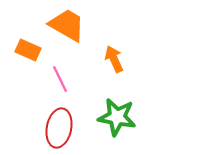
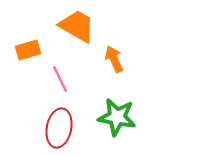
orange trapezoid: moved 10 px right, 1 px down
orange rectangle: rotated 40 degrees counterclockwise
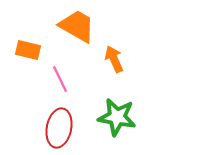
orange rectangle: rotated 30 degrees clockwise
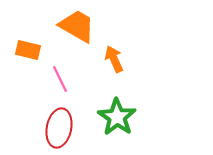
green star: rotated 24 degrees clockwise
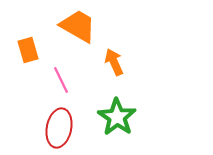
orange trapezoid: moved 1 px right
orange rectangle: rotated 60 degrees clockwise
orange arrow: moved 3 px down
pink line: moved 1 px right, 1 px down
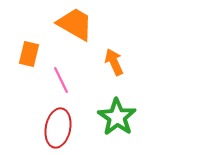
orange trapezoid: moved 3 px left, 2 px up
orange rectangle: moved 1 px right, 4 px down; rotated 30 degrees clockwise
red ellipse: moved 1 px left
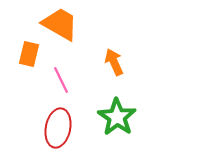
orange trapezoid: moved 15 px left
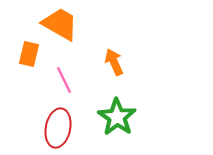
pink line: moved 3 px right
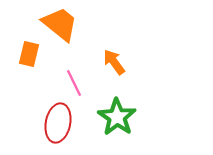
orange trapezoid: rotated 9 degrees clockwise
orange arrow: rotated 12 degrees counterclockwise
pink line: moved 10 px right, 3 px down
red ellipse: moved 5 px up
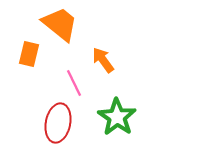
orange arrow: moved 11 px left, 2 px up
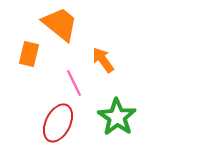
red ellipse: rotated 15 degrees clockwise
